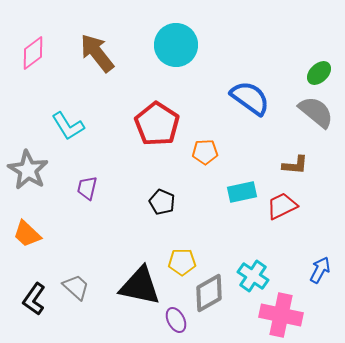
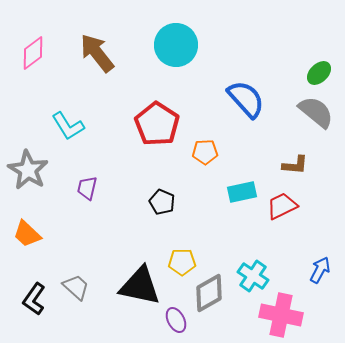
blue semicircle: moved 4 px left, 1 px down; rotated 12 degrees clockwise
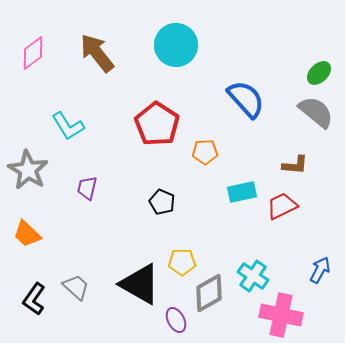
black triangle: moved 2 px up; rotated 18 degrees clockwise
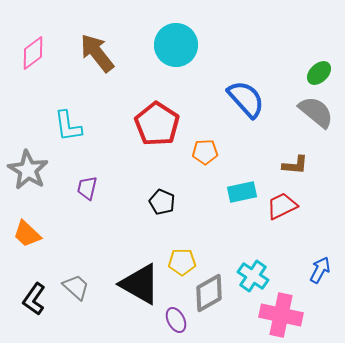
cyan L-shape: rotated 24 degrees clockwise
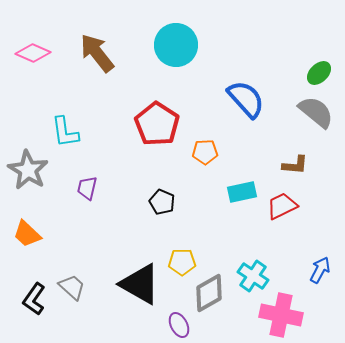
pink diamond: rotated 60 degrees clockwise
cyan L-shape: moved 3 px left, 6 px down
gray trapezoid: moved 4 px left
purple ellipse: moved 3 px right, 5 px down
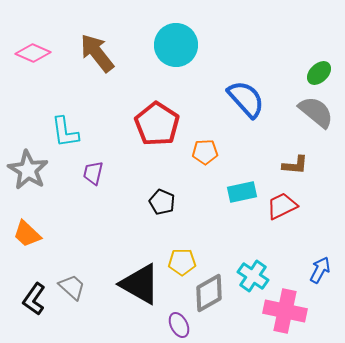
purple trapezoid: moved 6 px right, 15 px up
pink cross: moved 4 px right, 4 px up
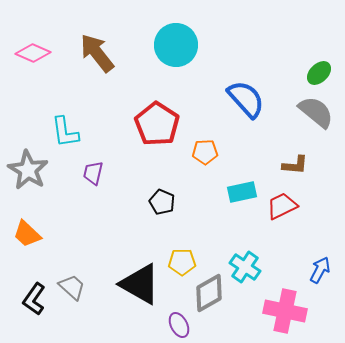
cyan cross: moved 8 px left, 9 px up
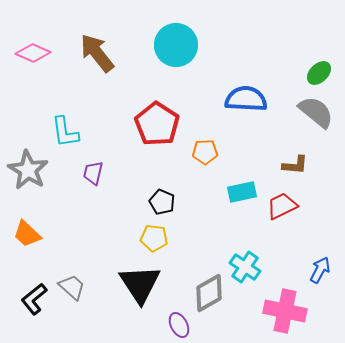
blue semicircle: rotated 45 degrees counterclockwise
yellow pentagon: moved 28 px left, 24 px up; rotated 8 degrees clockwise
black triangle: rotated 27 degrees clockwise
black L-shape: rotated 16 degrees clockwise
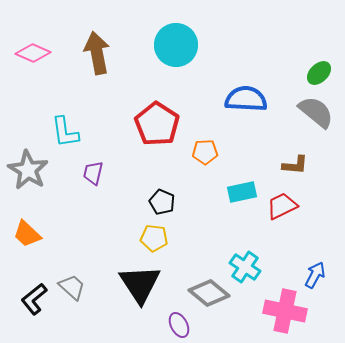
brown arrow: rotated 27 degrees clockwise
blue arrow: moved 5 px left, 5 px down
gray diamond: rotated 69 degrees clockwise
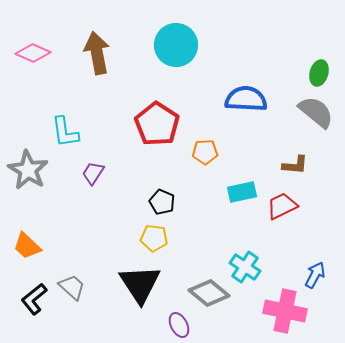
green ellipse: rotated 30 degrees counterclockwise
purple trapezoid: rotated 20 degrees clockwise
orange trapezoid: moved 12 px down
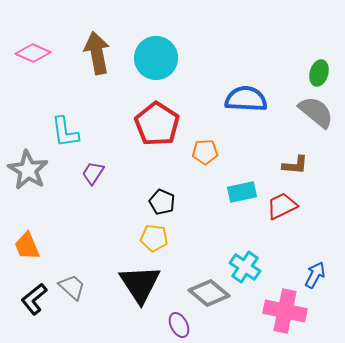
cyan circle: moved 20 px left, 13 px down
orange trapezoid: rotated 24 degrees clockwise
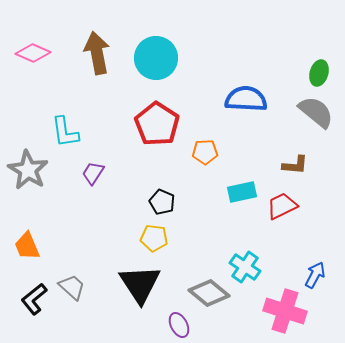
pink cross: rotated 6 degrees clockwise
